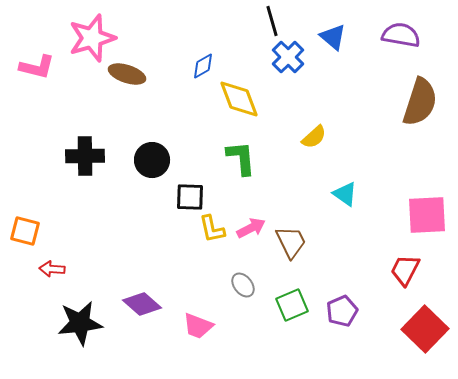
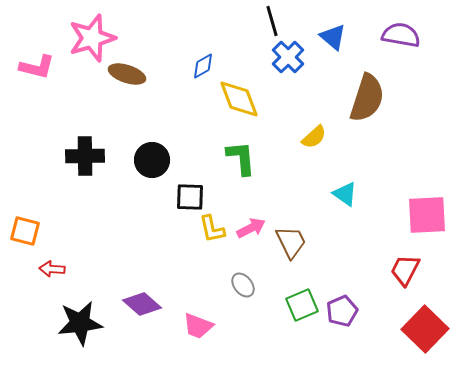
brown semicircle: moved 53 px left, 4 px up
green square: moved 10 px right
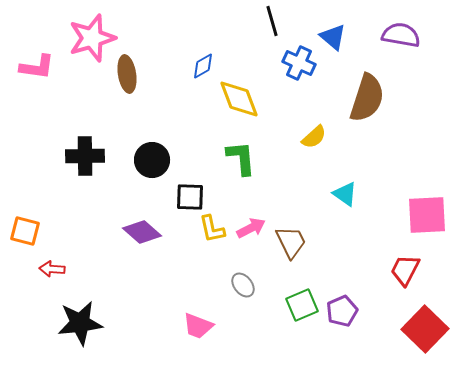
blue cross: moved 11 px right, 6 px down; rotated 20 degrees counterclockwise
pink L-shape: rotated 6 degrees counterclockwise
brown ellipse: rotated 63 degrees clockwise
purple diamond: moved 72 px up
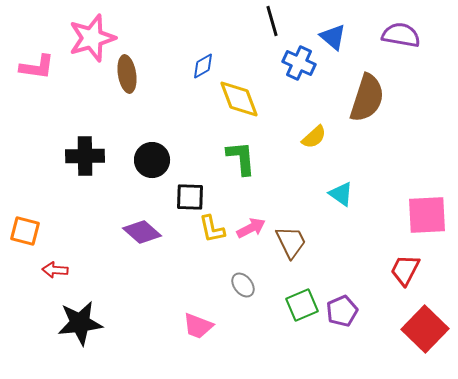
cyan triangle: moved 4 px left
red arrow: moved 3 px right, 1 px down
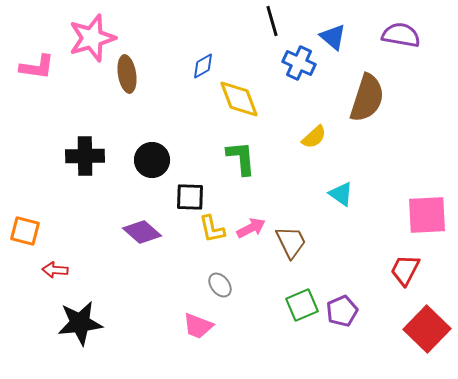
gray ellipse: moved 23 px left
red square: moved 2 px right
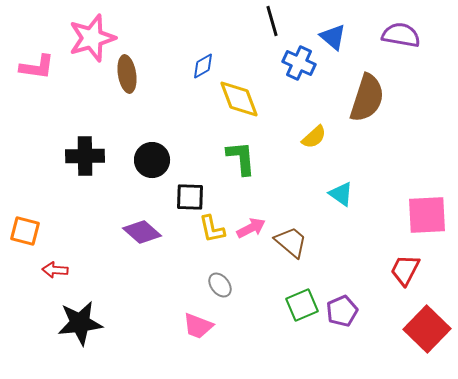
brown trapezoid: rotated 24 degrees counterclockwise
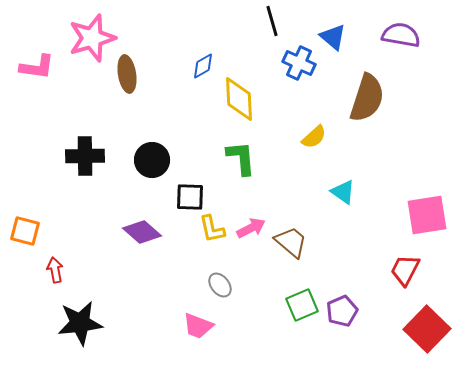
yellow diamond: rotated 18 degrees clockwise
cyan triangle: moved 2 px right, 2 px up
pink square: rotated 6 degrees counterclockwise
red arrow: rotated 75 degrees clockwise
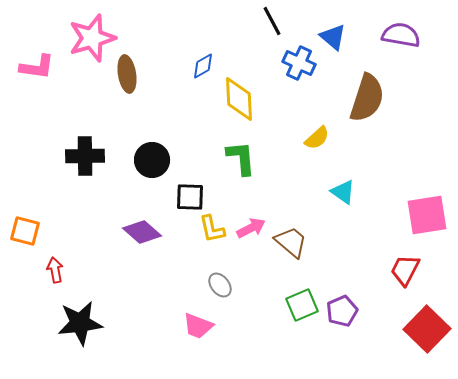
black line: rotated 12 degrees counterclockwise
yellow semicircle: moved 3 px right, 1 px down
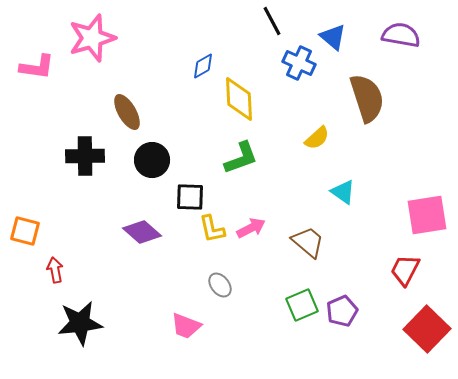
brown ellipse: moved 38 px down; rotated 21 degrees counterclockwise
brown semicircle: rotated 36 degrees counterclockwise
green L-shape: rotated 75 degrees clockwise
brown trapezoid: moved 17 px right
pink trapezoid: moved 12 px left
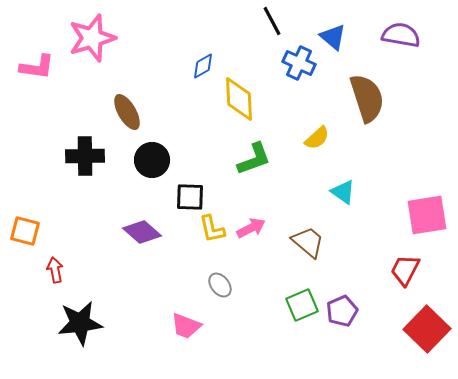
green L-shape: moved 13 px right, 1 px down
